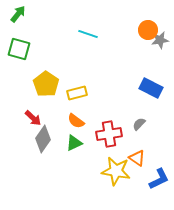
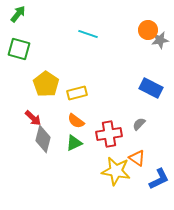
gray diamond: rotated 20 degrees counterclockwise
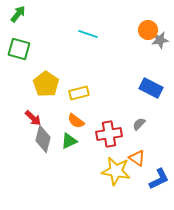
yellow rectangle: moved 2 px right
green triangle: moved 5 px left, 2 px up
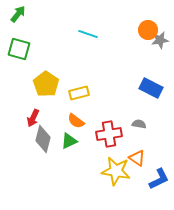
red arrow: rotated 72 degrees clockwise
gray semicircle: rotated 56 degrees clockwise
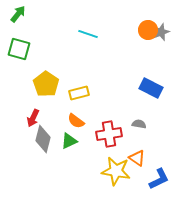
gray star: moved 1 px right, 8 px up; rotated 12 degrees counterclockwise
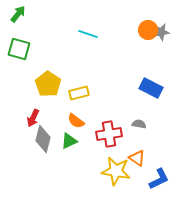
gray star: rotated 12 degrees clockwise
yellow pentagon: moved 2 px right
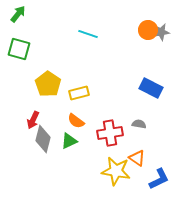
red arrow: moved 2 px down
red cross: moved 1 px right, 1 px up
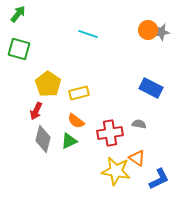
red arrow: moved 3 px right, 9 px up
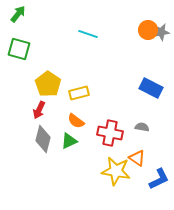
red arrow: moved 3 px right, 1 px up
gray semicircle: moved 3 px right, 3 px down
red cross: rotated 20 degrees clockwise
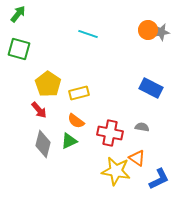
red arrow: rotated 66 degrees counterclockwise
gray diamond: moved 5 px down
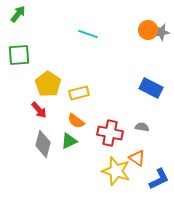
green square: moved 6 px down; rotated 20 degrees counterclockwise
yellow star: rotated 8 degrees clockwise
